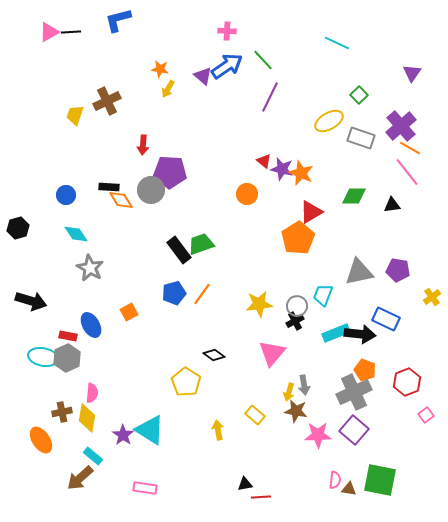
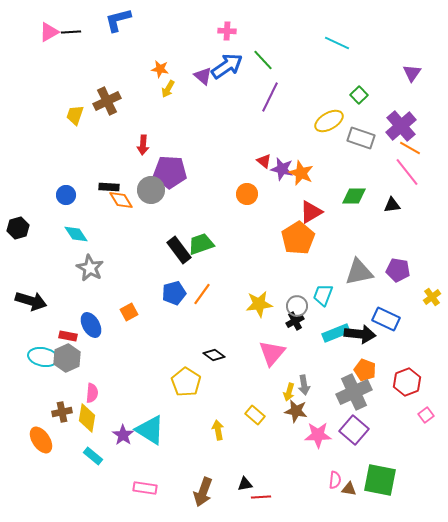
brown arrow at (80, 478): moved 123 px right, 14 px down; rotated 28 degrees counterclockwise
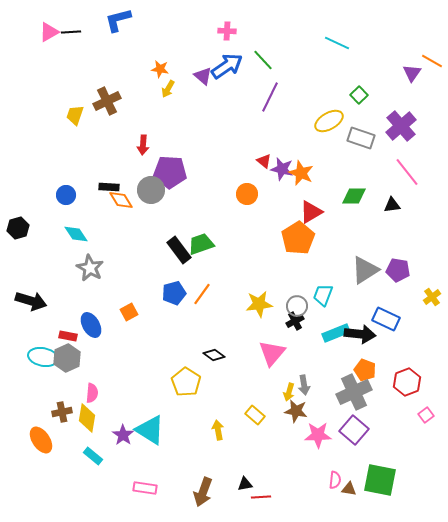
orange line at (410, 148): moved 22 px right, 87 px up
gray triangle at (359, 272): moved 6 px right, 2 px up; rotated 20 degrees counterclockwise
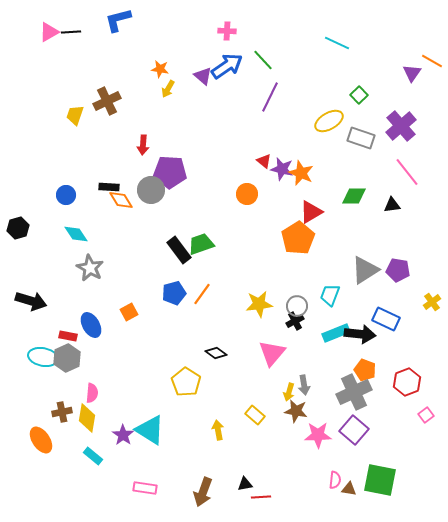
cyan trapezoid at (323, 295): moved 7 px right
yellow cross at (432, 297): moved 5 px down
black diamond at (214, 355): moved 2 px right, 2 px up
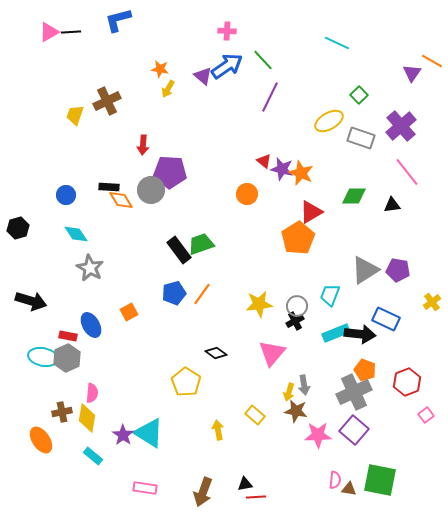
cyan triangle at (150, 430): moved 1 px left, 3 px down
red line at (261, 497): moved 5 px left
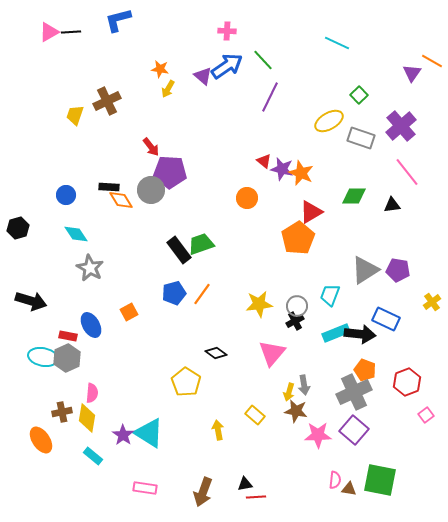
red arrow at (143, 145): moved 8 px right, 2 px down; rotated 42 degrees counterclockwise
orange circle at (247, 194): moved 4 px down
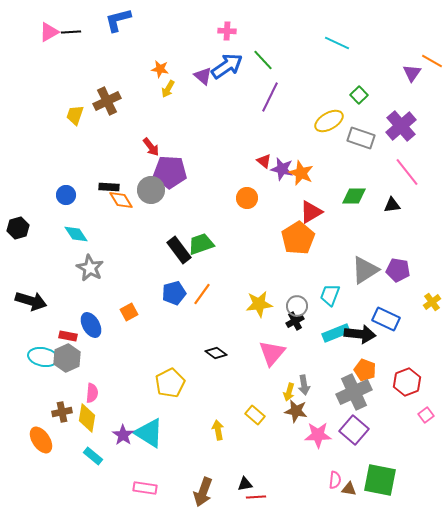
yellow pentagon at (186, 382): moved 16 px left, 1 px down; rotated 12 degrees clockwise
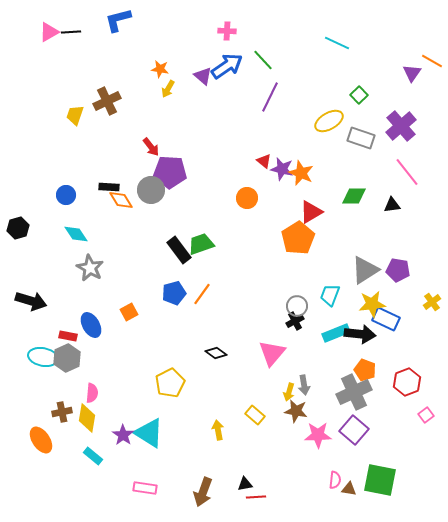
yellow star at (259, 304): moved 113 px right
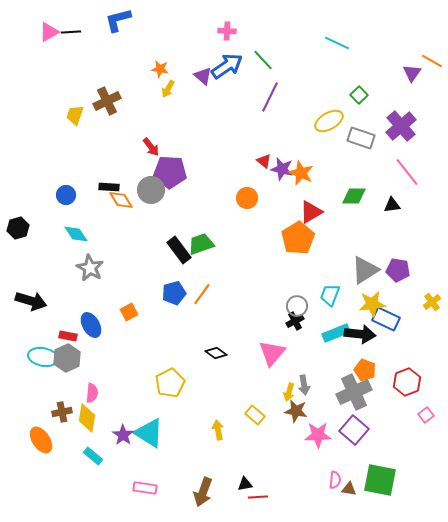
red line at (256, 497): moved 2 px right
